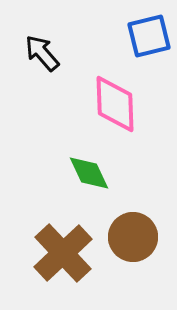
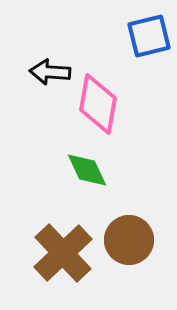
black arrow: moved 8 px right, 19 px down; rotated 45 degrees counterclockwise
pink diamond: moved 17 px left; rotated 12 degrees clockwise
green diamond: moved 2 px left, 3 px up
brown circle: moved 4 px left, 3 px down
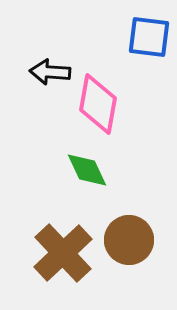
blue square: moved 1 px down; rotated 21 degrees clockwise
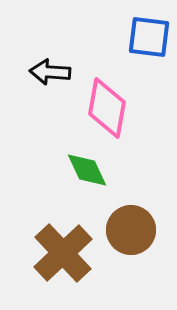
pink diamond: moved 9 px right, 4 px down
brown circle: moved 2 px right, 10 px up
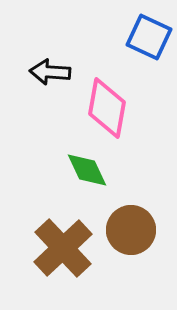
blue square: rotated 18 degrees clockwise
brown cross: moved 5 px up
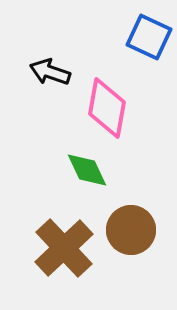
black arrow: rotated 15 degrees clockwise
brown cross: moved 1 px right
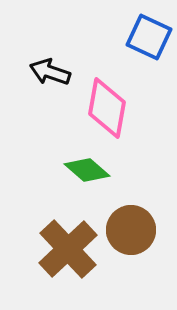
green diamond: rotated 24 degrees counterclockwise
brown cross: moved 4 px right, 1 px down
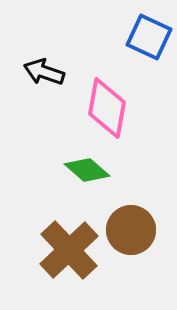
black arrow: moved 6 px left
brown cross: moved 1 px right, 1 px down
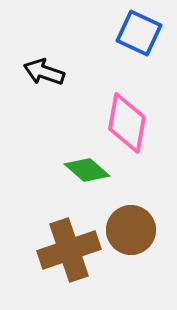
blue square: moved 10 px left, 4 px up
pink diamond: moved 20 px right, 15 px down
brown cross: rotated 24 degrees clockwise
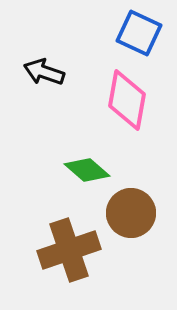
pink diamond: moved 23 px up
brown circle: moved 17 px up
